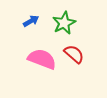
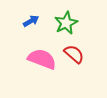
green star: moved 2 px right
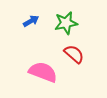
green star: rotated 15 degrees clockwise
pink semicircle: moved 1 px right, 13 px down
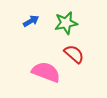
pink semicircle: moved 3 px right
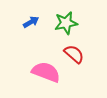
blue arrow: moved 1 px down
